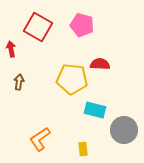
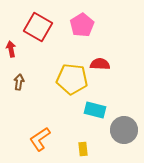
pink pentagon: rotated 25 degrees clockwise
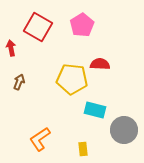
red arrow: moved 1 px up
brown arrow: rotated 14 degrees clockwise
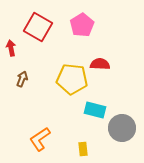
brown arrow: moved 3 px right, 3 px up
gray circle: moved 2 px left, 2 px up
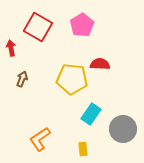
cyan rectangle: moved 4 px left, 4 px down; rotated 70 degrees counterclockwise
gray circle: moved 1 px right, 1 px down
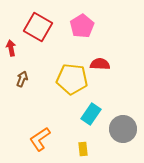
pink pentagon: moved 1 px down
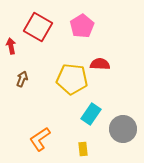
red arrow: moved 2 px up
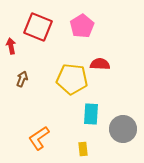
red square: rotated 8 degrees counterclockwise
cyan rectangle: rotated 30 degrees counterclockwise
orange L-shape: moved 1 px left, 1 px up
